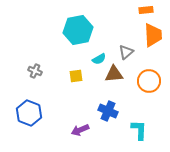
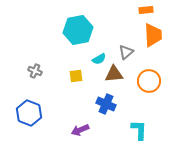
blue cross: moved 2 px left, 7 px up
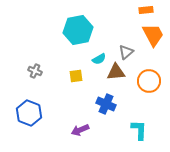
orange trapezoid: rotated 25 degrees counterclockwise
brown triangle: moved 2 px right, 2 px up
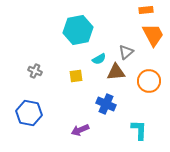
blue hexagon: rotated 10 degrees counterclockwise
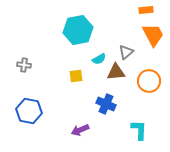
gray cross: moved 11 px left, 6 px up; rotated 16 degrees counterclockwise
blue hexagon: moved 2 px up
